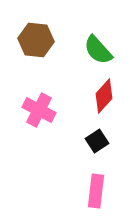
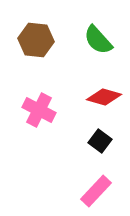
green semicircle: moved 10 px up
red diamond: moved 1 px down; rotated 64 degrees clockwise
black square: moved 3 px right; rotated 20 degrees counterclockwise
pink rectangle: rotated 36 degrees clockwise
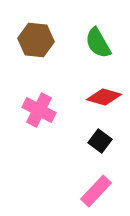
green semicircle: moved 3 px down; rotated 12 degrees clockwise
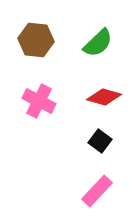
green semicircle: rotated 104 degrees counterclockwise
pink cross: moved 9 px up
pink rectangle: moved 1 px right
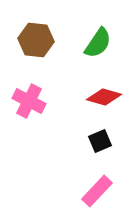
green semicircle: rotated 12 degrees counterclockwise
pink cross: moved 10 px left
black square: rotated 30 degrees clockwise
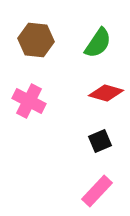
red diamond: moved 2 px right, 4 px up
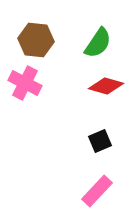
red diamond: moved 7 px up
pink cross: moved 4 px left, 18 px up
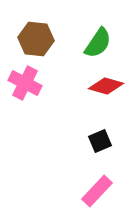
brown hexagon: moved 1 px up
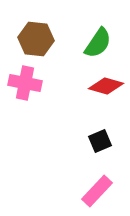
pink cross: rotated 16 degrees counterclockwise
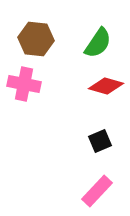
pink cross: moved 1 px left, 1 px down
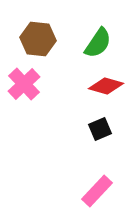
brown hexagon: moved 2 px right
pink cross: rotated 36 degrees clockwise
black square: moved 12 px up
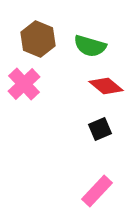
brown hexagon: rotated 16 degrees clockwise
green semicircle: moved 8 px left, 3 px down; rotated 72 degrees clockwise
red diamond: rotated 24 degrees clockwise
